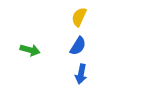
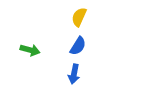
blue arrow: moved 7 px left
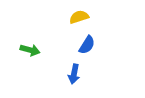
yellow semicircle: rotated 48 degrees clockwise
blue semicircle: moved 9 px right, 1 px up
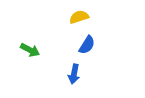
green arrow: rotated 12 degrees clockwise
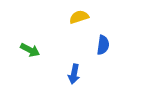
blue semicircle: moved 16 px right; rotated 24 degrees counterclockwise
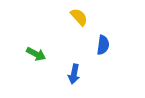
yellow semicircle: rotated 66 degrees clockwise
green arrow: moved 6 px right, 4 px down
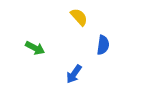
green arrow: moved 1 px left, 6 px up
blue arrow: rotated 24 degrees clockwise
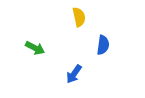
yellow semicircle: rotated 30 degrees clockwise
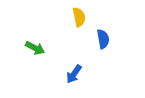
blue semicircle: moved 6 px up; rotated 18 degrees counterclockwise
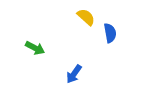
yellow semicircle: moved 7 px right; rotated 36 degrees counterclockwise
blue semicircle: moved 7 px right, 6 px up
